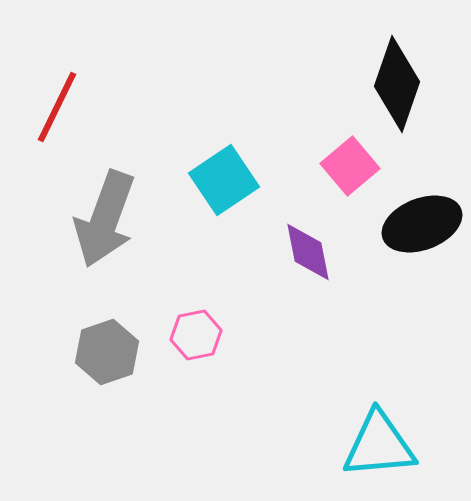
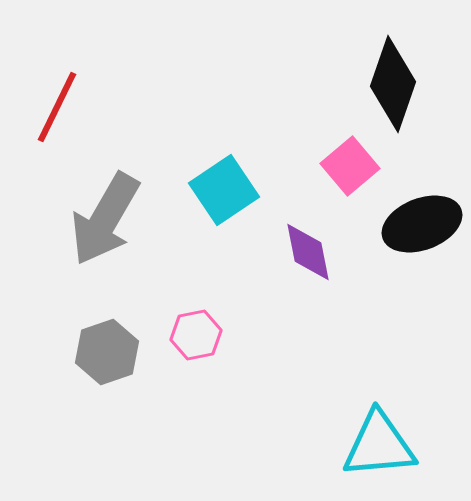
black diamond: moved 4 px left
cyan square: moved 10 px down
gray arrow: rotated 10 degrees clockwise
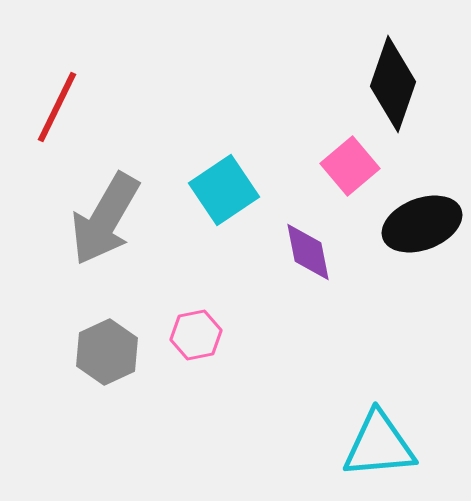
gray hexagon: rotated 6 degrees counterclockwise
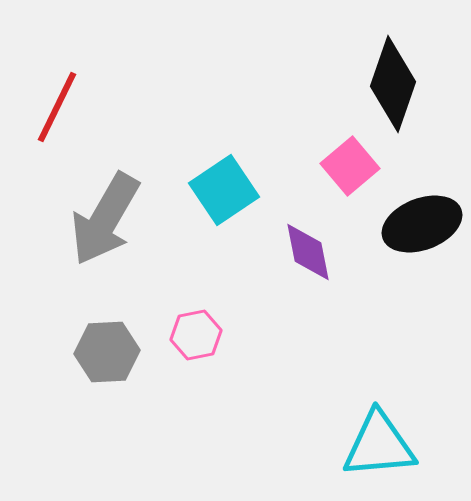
gray hexagon: rotated 22 degrees clockwise
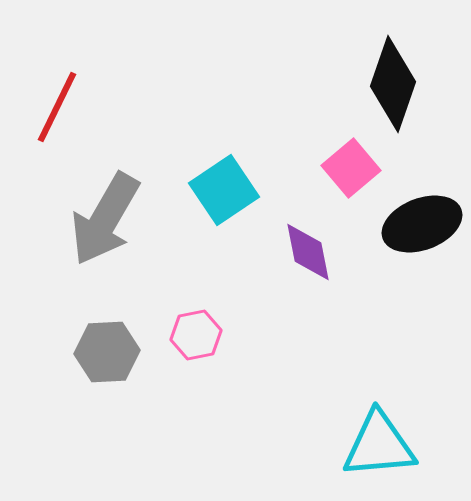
pink square: moved 1 px right, 2 px down
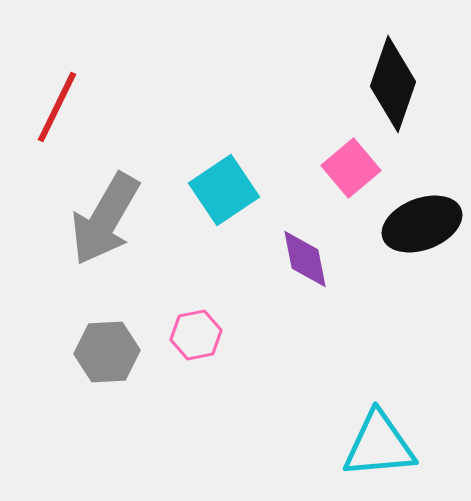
purple diamond: moved 3 px left, 7 px down
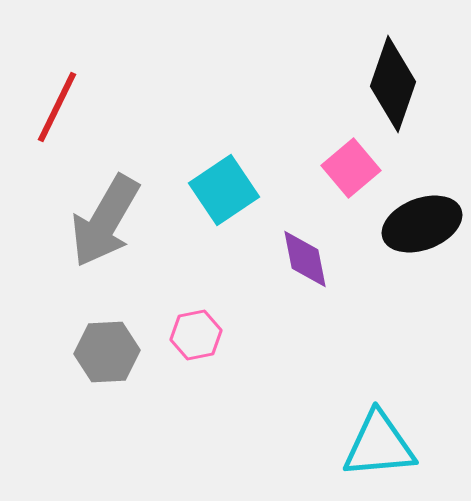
gray arrow: moved 2 px down
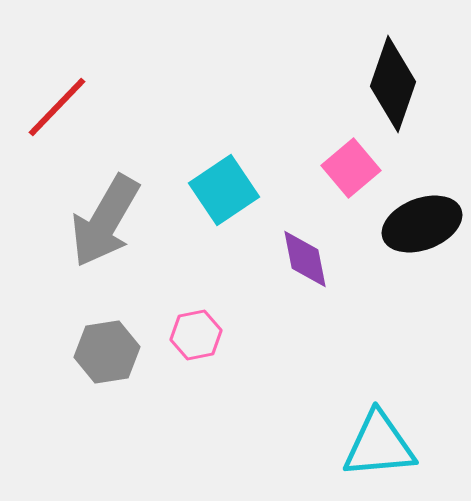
red line: rotated 18 degrees clockwise
gray hexagon: rotated 6 degrees counterclockwise
